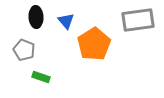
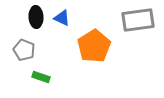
blue triangle: moved 4 px left, 3 px up; rotated 24 degrees counterclockwise
orange pentagon: moved 2 px down
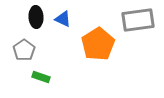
blue triangle: moved 1 px right, 1 px down
orange pentagon: moved 4 px right, 2 px up
gray pentagon: rotated 15 degrees clockwise
